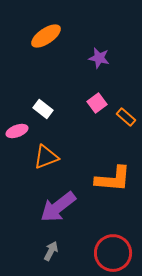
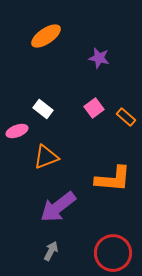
pink square: moved 3 px left, 5 px down
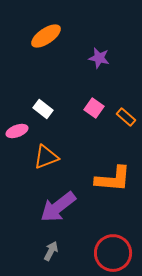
pink square: rotated 18 degrees counterclockwise
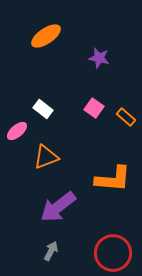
pink ellipse: rotated 20 degrees counterclockwise
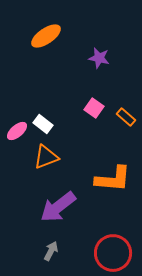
white rectangle: moved 15 px down
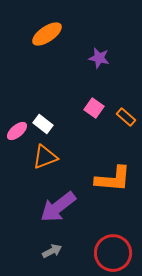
orange ellipse: moved 1 px right, 2 px up
orange triangle: moved 1 px left
gray arrow: moved 1 px right; rotated 36 degrees clockwise
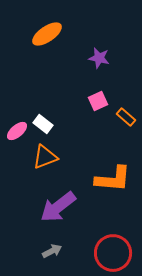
pink square: moved 4 px right, 7 px up; rotated 30 degrees clockwise
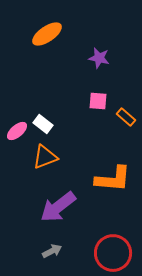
pink square: rotated 30 degrees clockwise
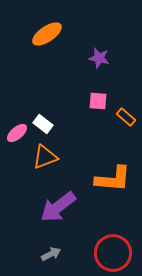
pink ellipse: moved 2 px down
gray arrow: moved 1 px left, 3 px down
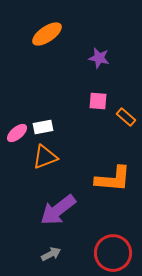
white rectangle: moved 3 px down; rotated 48 degrees counterclockwise
purple arrow: moved 3 px down
